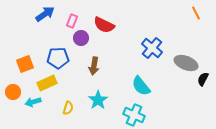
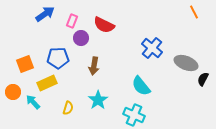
orange line: moved 2 px left, 1 px up
cyan arrow: rotated 63 degrees clockwise
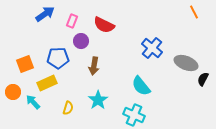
purple circle: moved 3 px down
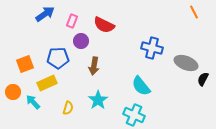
blue cross: rotated 25 degrees counterclockwise
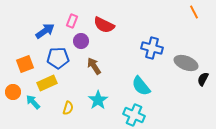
blue arrow: moved 17 px down
brown arrow: rotated 138 degrees clockwise
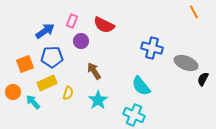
blue pentagon: moved 6 px left, 1 px up
brown arrow: moved 5 px down
yellow semicircle: moved 15 px up
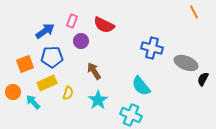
cyan cross: moved 3 px left
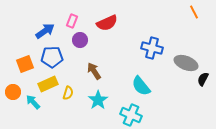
red semicircle: moved 3 px right, 2 px up; rotated 50 degrees counterclockwise
purple circle: moved 1 px left, 1 px up
yellow rectangle: moved 1 px right, 1 px down
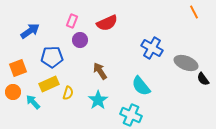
blue arrow: moved 15 px left
blue cross: rotated 15 degrees clockwise
orange square: moved 7 px left, 4 px down
brown arrow: moved 6 px right
black semicircle: rotated 64 degrees counterclockwise
yellow rectangle: moved 1 px right
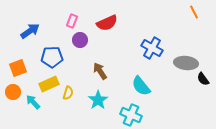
gray ellipse: rotated 15 degrees counterclockwise
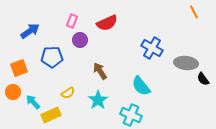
orange square: moved 1 px right
yellow rectangle: moved 2 px right, 31 px down
yellow semicircle: rotated 40 degrees clockwise
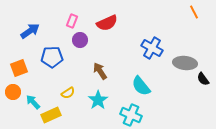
gray ellipse: moved 1 px left
